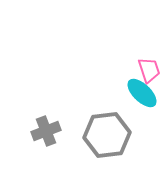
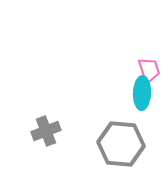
cyan ellipse: rotated 48 degrees clockwise
gray hexagon: moved 14 px right, 9 px down; rotated 12 degrees clockwise
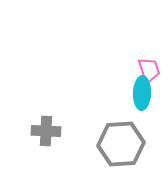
gray cross: rotated 24 degrees clockwise
gray hexagon: rotated 9 degrees counterclockwise
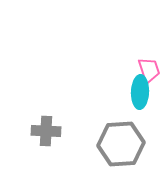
cyan ellipse: moved 2 px left, 1 px up
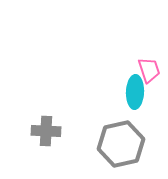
cyan ellipse: moved 5 px left
gray hexagon: rotated 9 degrees counterclockwise
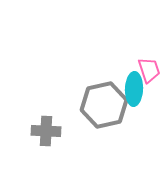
cyan ellipse: moved 1 px left, 3 px up
gray hexagon: moved 17 px left, 39 px up
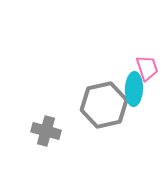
pink trapezoid: moved 2 px left, 2 px up
gray cross: rotated 12 degrees clockwise
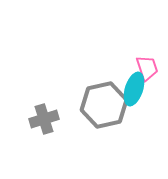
cyan ellipse: rotated 16 degrees clockwise
gray cross: moved 2 px left, 12 px up; rotated 32 degrees counterclockwise
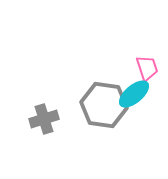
cyan ellipse: moved 5 px down; rotated 32 degrees clockwise
gray hexagon: rotated 21 degrees clockwise
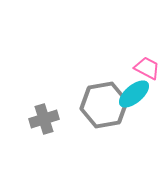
pink trapezoid: rotated 44 degrees counterclockwise
gray hexagon: rotated 18 degrees counterclockwise
